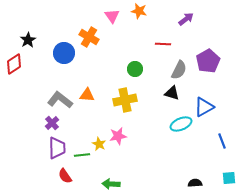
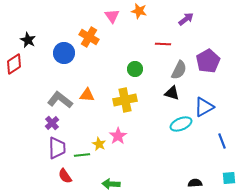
black star: rotated 14 degrees counterclockwise
pink star: rotated 24 degrees counterclockwise
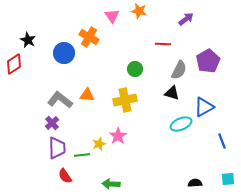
yellow star: rotated 24 degrees clockwise
cyan square: moved 1 px left, 1 px down
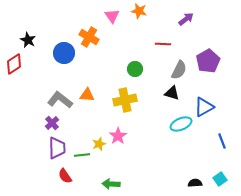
cyan square: moved 8 px left; rotated 32 degrees counterclockwise
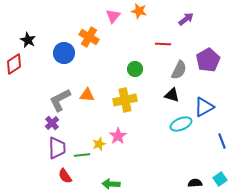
pink triangle: moved 1 px right; rotated 14 degrees clockwise
purple pentagon: moved 1 px up
black triangle: moved 2 px down
gray L-shape: rotated 65 degrees counterclockwise
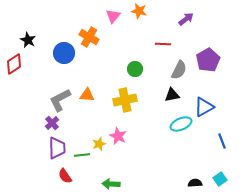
black triangle: rotated 28 degrees counterclockwise
pink star: rotated 12 degrees counterclockwise
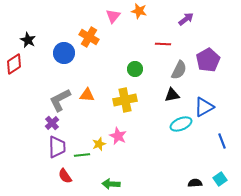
purple trapezoid: moved 1 px up
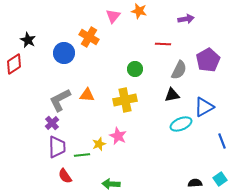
purple arrow: rotated 28 degrees clockwise
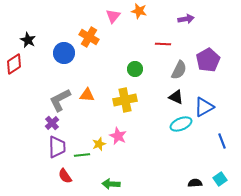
black triangle: moved 4 px right, 2 px down; rotated 35 degrees clockwise
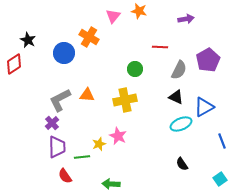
red line: moved 3 px left, 3 px down
green line: moved 2 px down
black semicircle: moved 13 px left, 19 px up; rotated 120 degrees counterclockwise
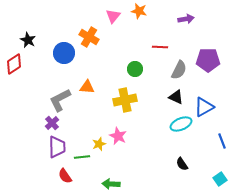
purple pentagon: rotated 30 degrees clockwise
orange triangle: moved 8 px up
